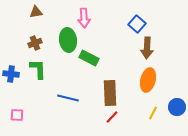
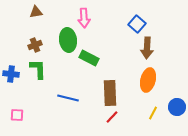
brown cross: moved 2 px down
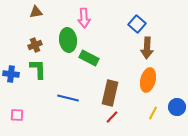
brown rectangle: rotated 15 degrees clockwise
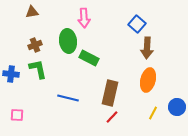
brown triangle: moved 4 px left
green ellipse: moved 1 px down
green L-shape: rotated 10 degrees counterclockwise
